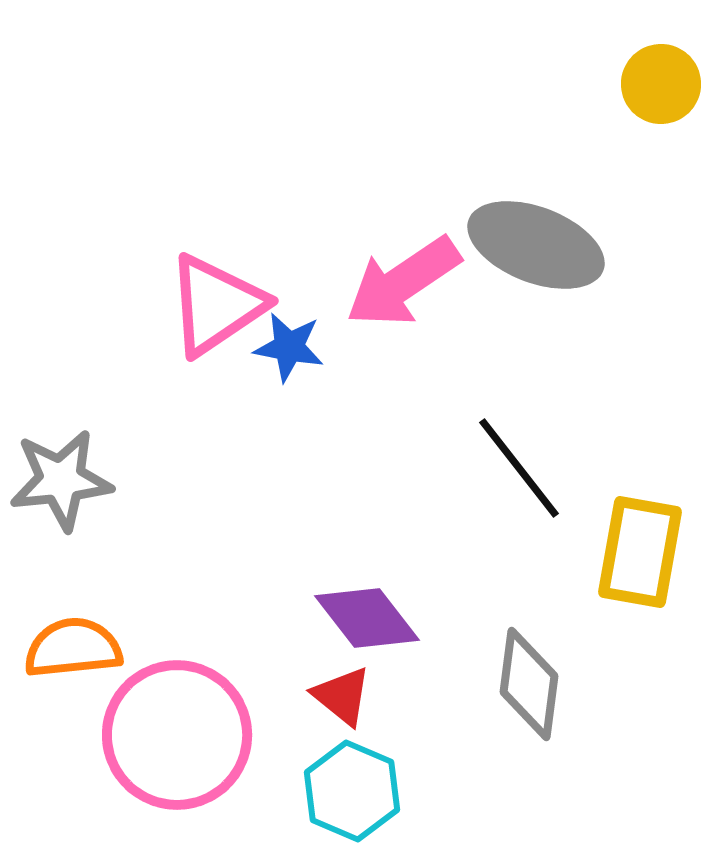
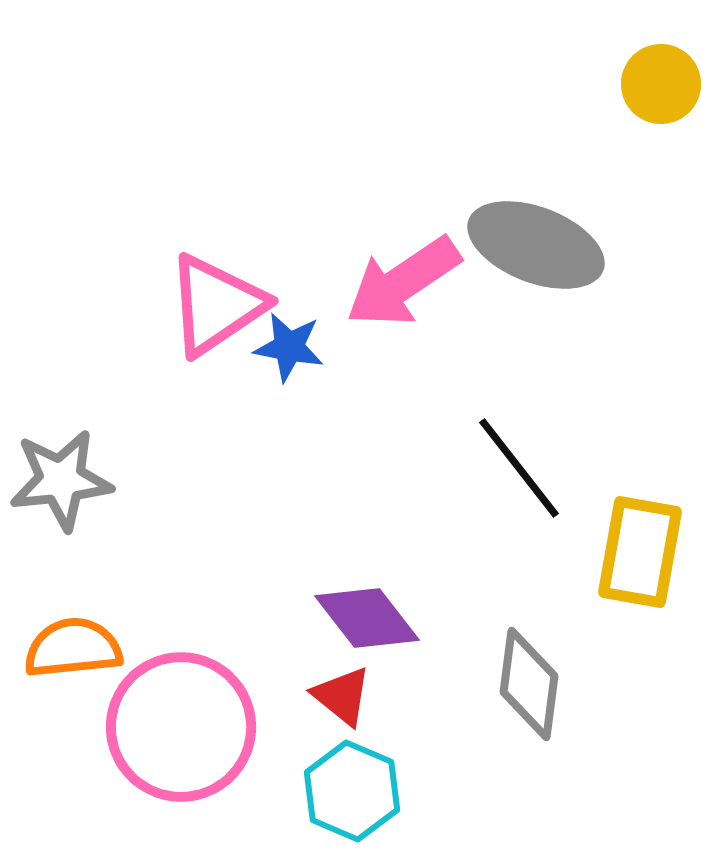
pink circle: moved 4 px right, 8 px up
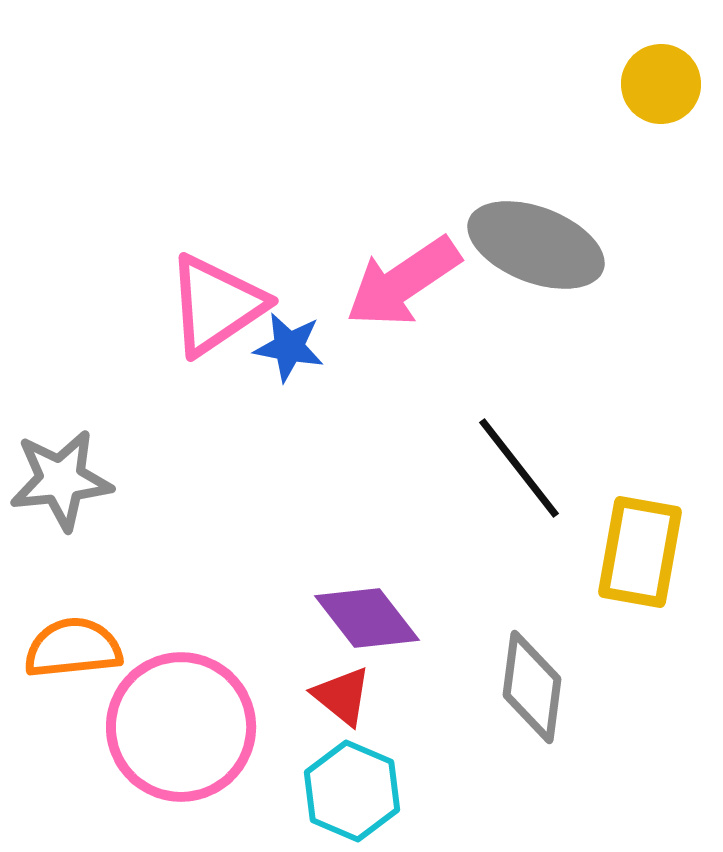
gray diamond: moved 3 px right, 3 px down
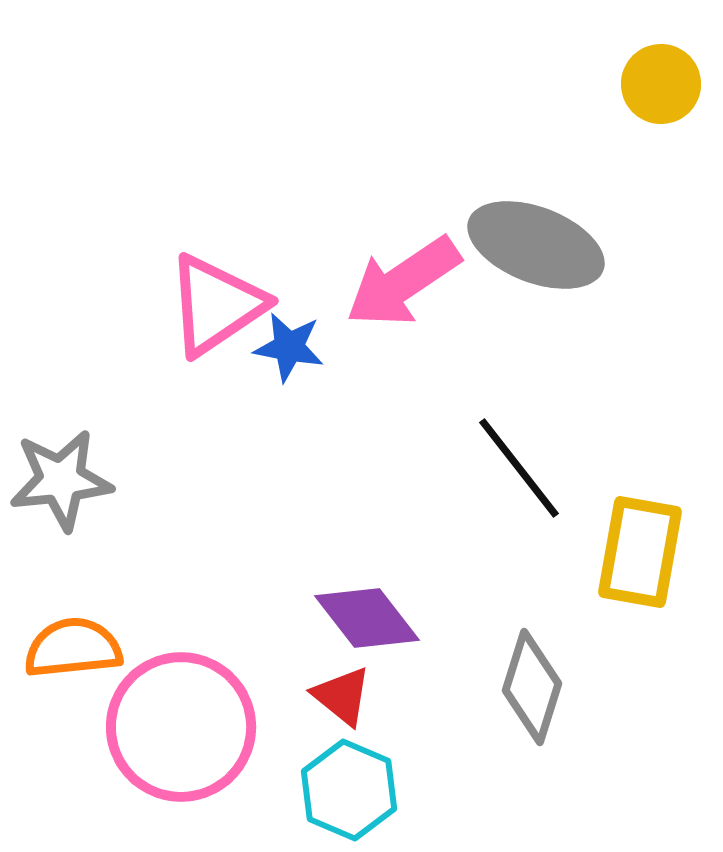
gray diamond: rotated 10 degrees clockwise
cyan hexagon: moved 3 px left, 1 px up
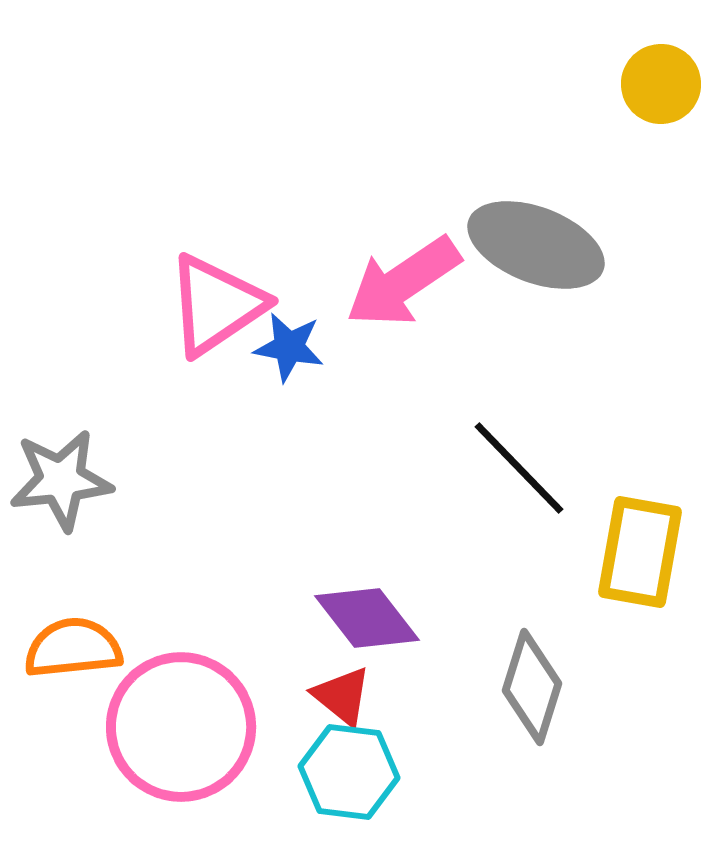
black line: rotated 6 degrees counterclockwise
cyan hexagon: moved 18 px up; rotated 16 degrees counterclockwise
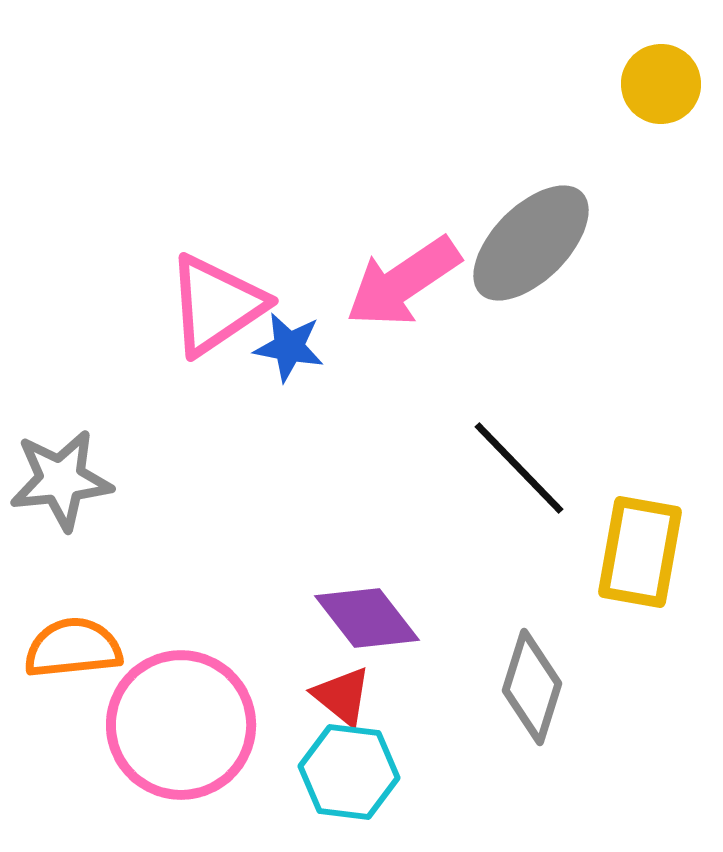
gray ellipse: moved 5 px left, 2 px up; rotated 66 degrees counterclockwise
pink circle: moved 2 px up
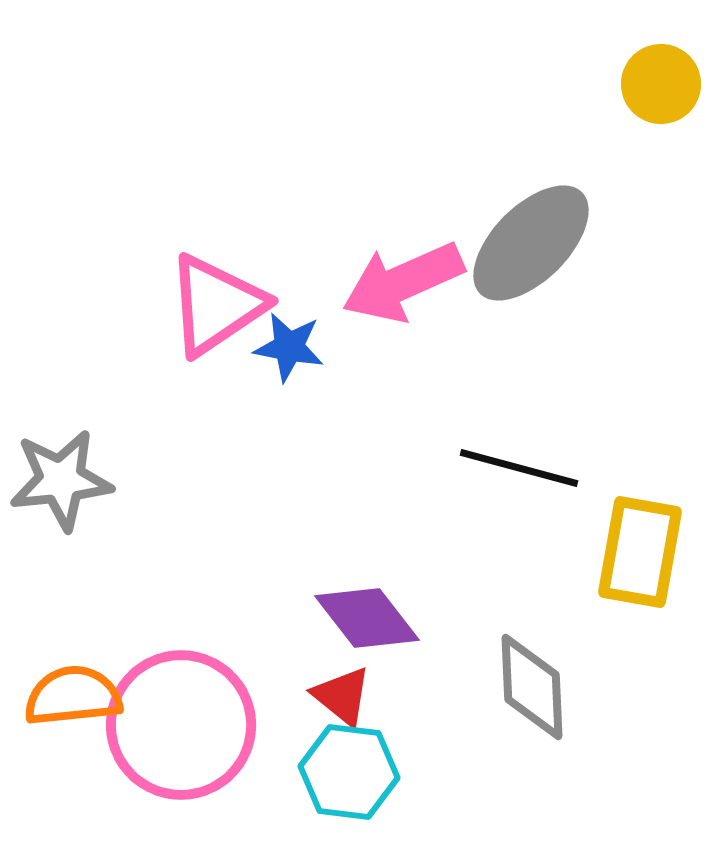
pink arrow: rotated 10 degrees clockwise
black line: rotated 31 degrees counterclockwise
orange semicircle: moved 48 px down
gray diamond: rotated 20 degrees counterclockwise
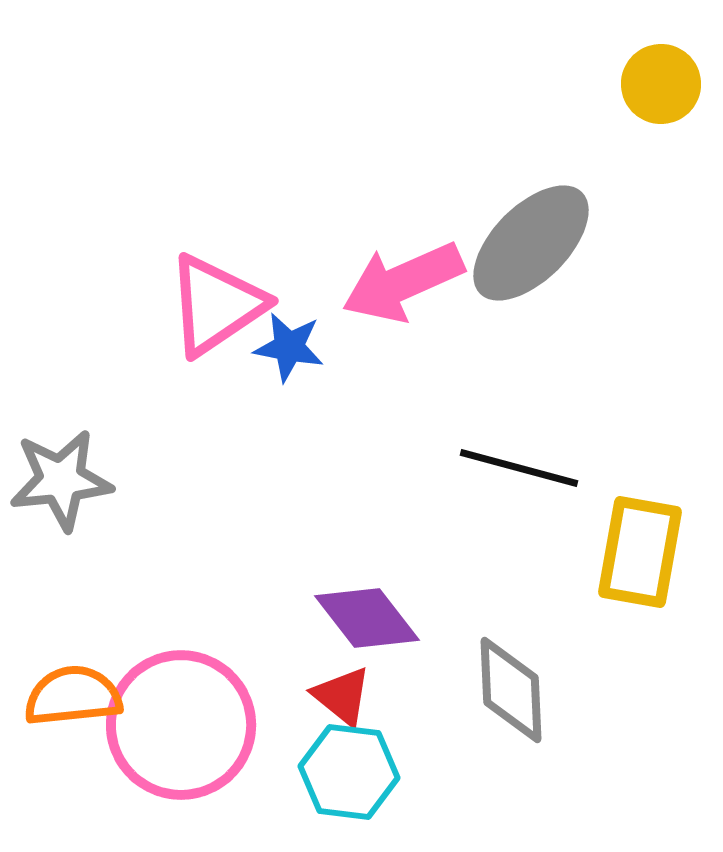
gray diamond: moved 21 px left, 3 px down
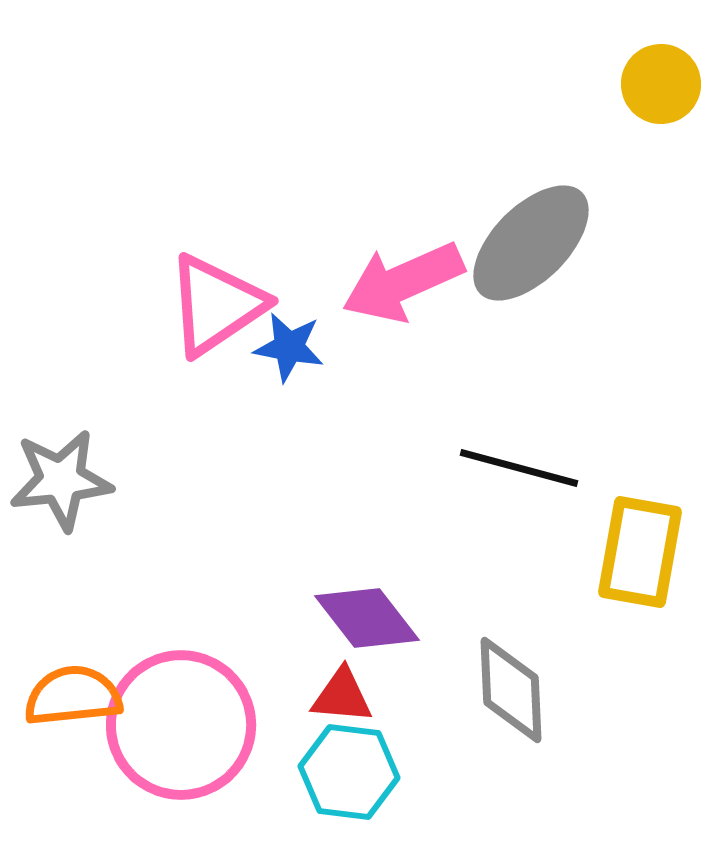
red triangle: rotated 34 degrees counterclockwise
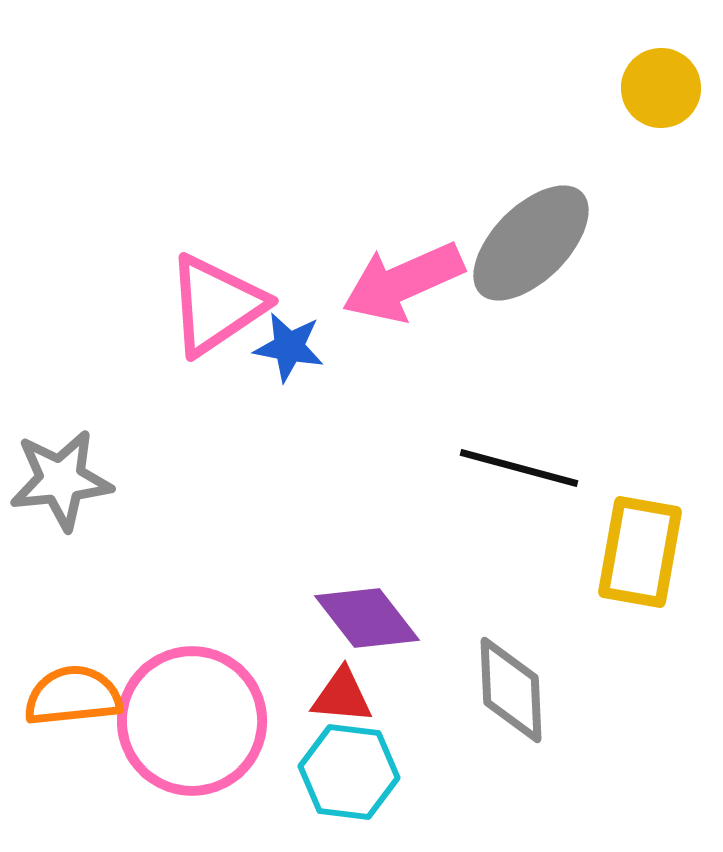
yellow circle: moved 4 px down
pink circle: moved 11 px right, 4 px up
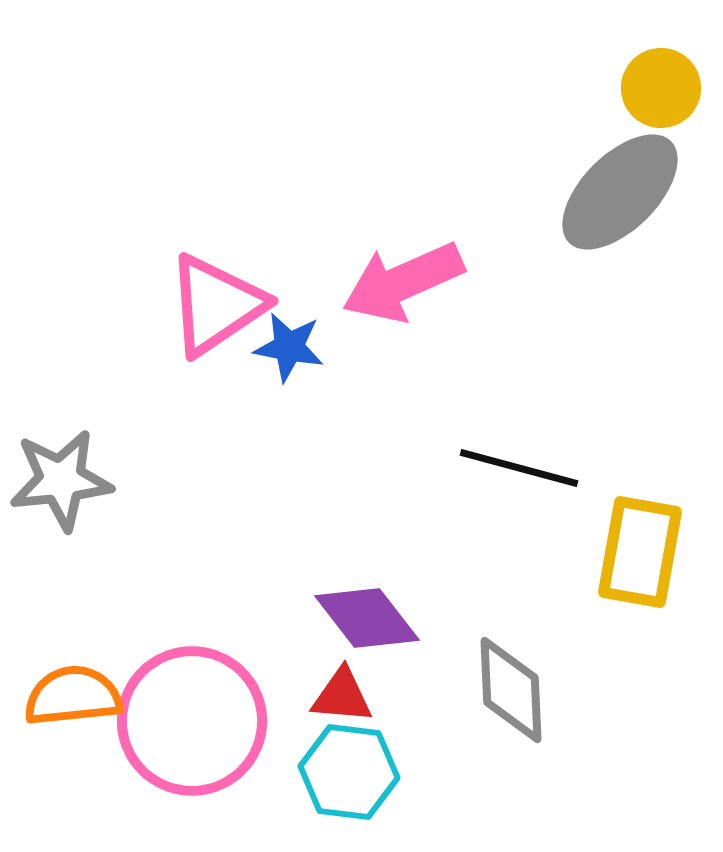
gray ellipse: moved 89 px right, 51 px up
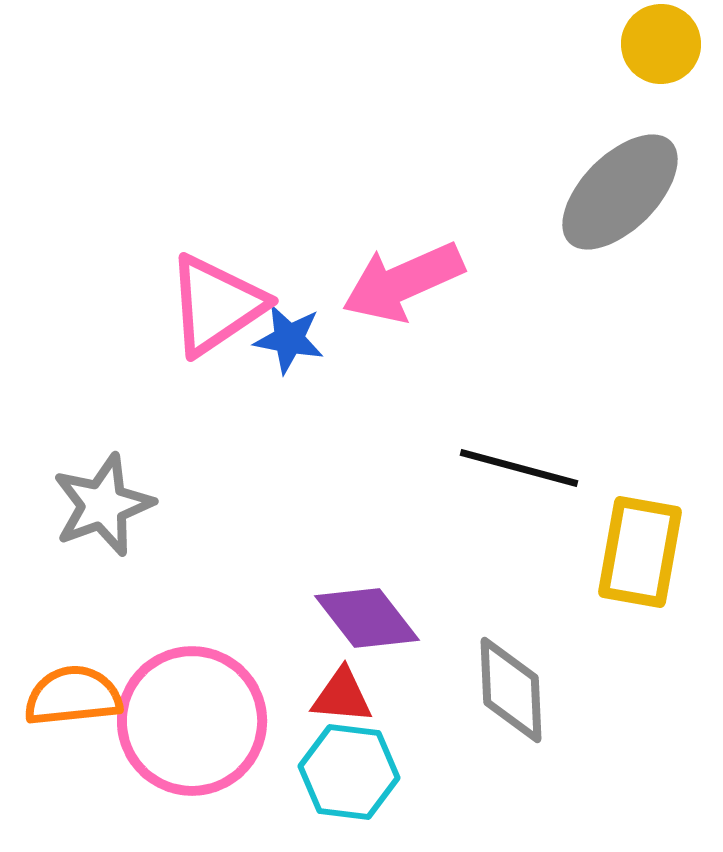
yellow circle: moved 44 px up
blue star: moved 8 px up
gray star: moved 42 px right, 25 px down; rotated 14 degrees counterclockwise
